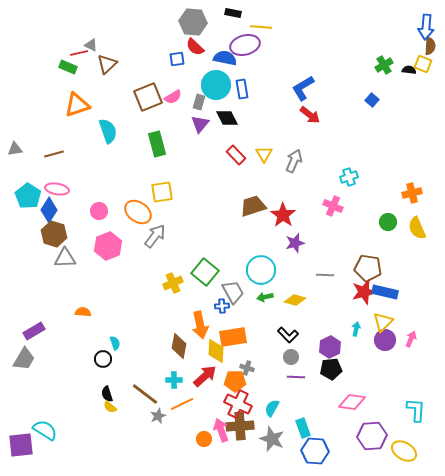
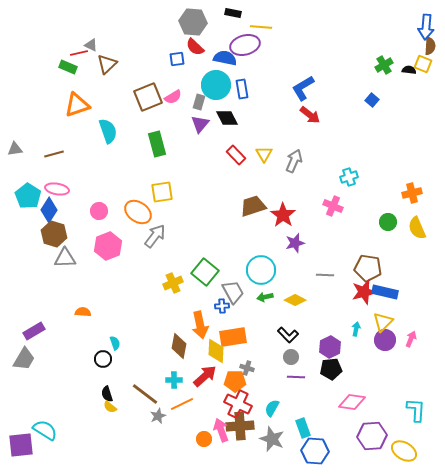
yellow diamond at (295, 300): rotated 10 degrees clockwise
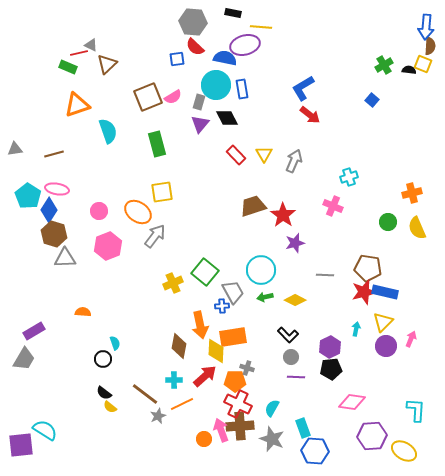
purple circle at (385, 340): moved 1 px right, 6 px down
black semicircle at (107, 394): moved 3 px left, 1 px up; rotated 35 degrees counterclockwise
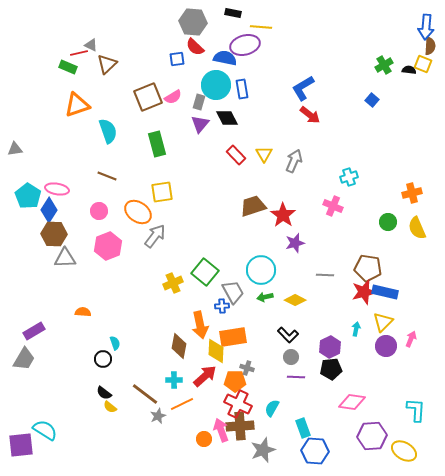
brown line at (54, 154): moved 53 px right, 22 px down; rotated 36 degrees clockwise
brown hexagon at (54, 234): rotated 15 degrees counterclockwise
gray star at (272, 439): moved 9 px left, 11 px down; rotated 30 degrees clockwise
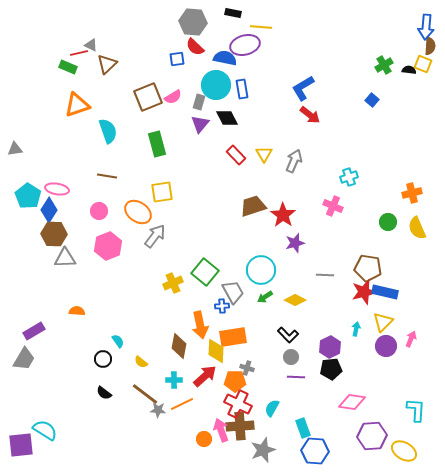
brown line at (107, 176): rotated 12 degrees counterclockwise
green arrow at (265, 297): rotated 21 degrees counterclockwise
orange semicircle at (83, 312): moved 6 px left, 1 px up
cyan semicircle at (115, 343): moved 3 px right, 2 px up; rotated 16 degrees counterclockwise
yellow semicircle at (110, 407): moved 31 px right, 45 px up
gray star at (158, 416): moved 6 px up; rotated 28 degrees clockwise
